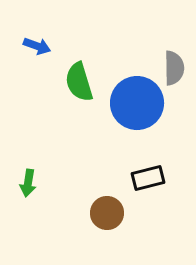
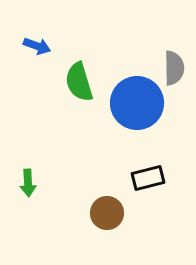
green arrow: rotated 12 degrees counterclockwise
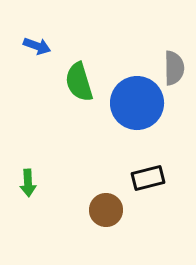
brown circle: moved 1 px left, 3 px up
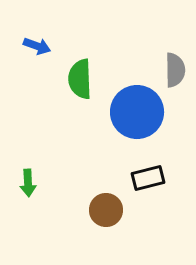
gray semicircle: moved 1 px right, 2 px down
green semicircle: moved 1 px right, 3 px up; rotated 15 degrees clockwise
blue circle: moved 9 px down
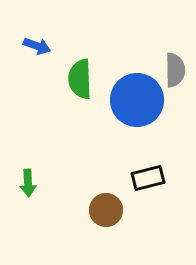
blue circle: moved 12 px up
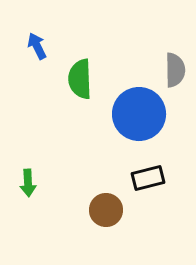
blue arrow: rotated 136 degrees counterclockwise
blue circle: moved 2 px right, 14 px down
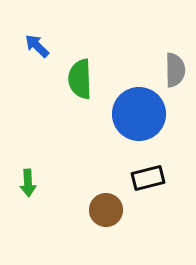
blue arrow: rotated 20 degrees counterclockwise
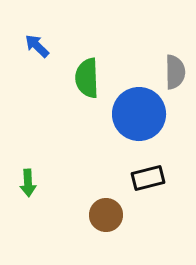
gray semicircle: moved 2 px down
green semicircle: moved 7 px right, 1 px up
brown circle: moved 5 px down
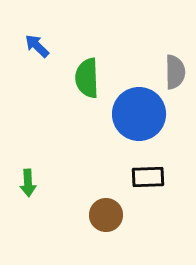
black rectangle: moved 1 px up; rotated 12 degrees clockwise
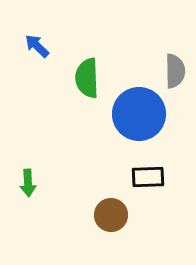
gray semicircle: moved 1 px up
brown circle: moved 5 px right
